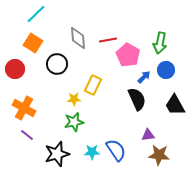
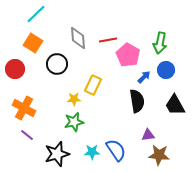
black semicircle: moved 2 px down; rotated 15 degrees clockwise
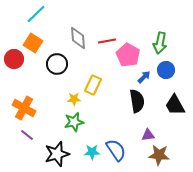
red line: moved 1 px left, 1 px down
red circle: moved 1 px left, 10 px up
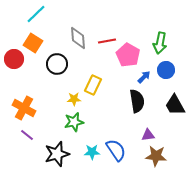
brown star: moved 3 px left, 1 px down
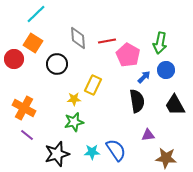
brown star: moved 10 px right, 2 px down
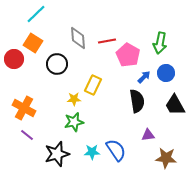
blue circle: moved 3 px down
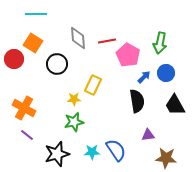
cyan line: rotated 45 degrees clockwise
